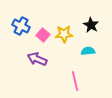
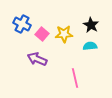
blue cross: moved 1 px right, 2 px up
pink square: moved 1 px left, 1 px up
cyan semicircle: moved 2 px right, 5 px up
pink line: moved 3 px up
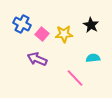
cyan semicircle: moved 3 px right, 12 px down
pink line: rotated 30 degrees counterclockwise
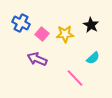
blue cross: moved 1 px left, 1 px up
yellow star: moved 1 px right
cyan semicircle: rotated 144 degrees clockwise
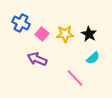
black star: moved 2 px left, 9 px down
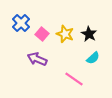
blue cross: rotated 18 degrees clockwise
yellow star: rotated 24 degrees clockwise
pink line: moved 1 px left, 1 px down; rotated 12 degrees counterclockwise
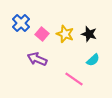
black star: rotated 14 degrees counterclockwise
cyan semicircle: moved 2 px down
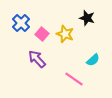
black star: moved 2 px left, 16 px up
purple arrow: rotated 24 degrees clockwise
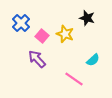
pink square: moved 2 px down
